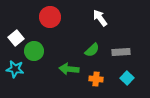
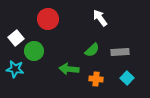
red circle: moved 2 px left, 2 px down
gray rectangle: moved 1 px left
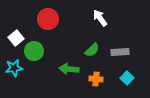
cyan star: moved 1 px left, 1 px up; rotated 18 degrees counterclockwise
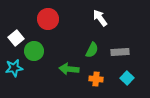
green semicircle: rotated 21 degrees counterclockwise
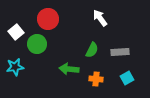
white square: moved 6 px up
green circle: moved 3 px right, 7 px up
cyan star: moved 1 px right, 1 px up
cyan square: rotated 16 degrees clockwise
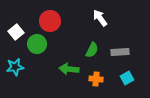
red circle: moved 2 px right, 2 px down
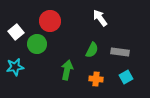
gray rectangle: rotated 12 degrees clockwise
green arrow: moved 2 px left, 1 px down; rotated 96 degrees clockwise
cyan square: moved 1 px left, 1 px up
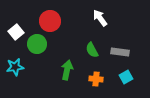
green semicircle: rotated 126 degrees clockwise
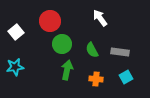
green circle: moved 25 px right
